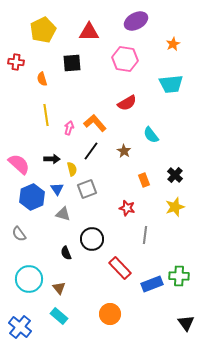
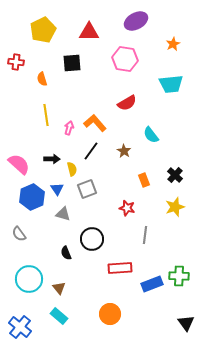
red rectangle: rotated 50 degrees counterclockwise
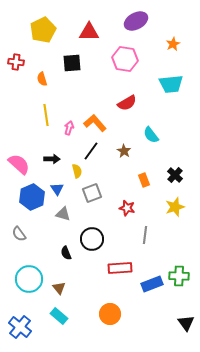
yellow semicircle: moved 5 px right, 2 px down
gray square: moved 5 px right, 4 px down
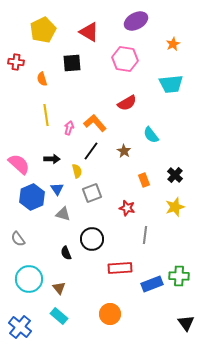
red triangle: rotated 30 degrees clockwise
gray semicircle: moved 1 px left, 5 px down
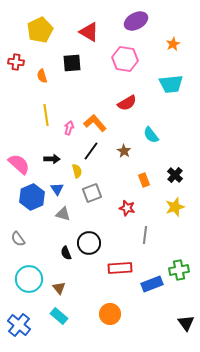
yellow pentagon: moved 3 px left
orange semicircle: moved 3 px up
black circle: moved 3 px left, 4 px down
green cross: moved 6 px up; rotated 12 degrees counterclockwise
blue cross: moved 1 px left, 2 px up
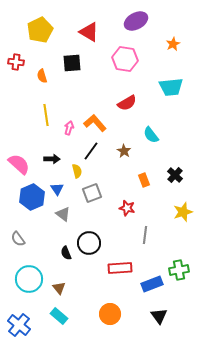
cyan trapezoid: moved 3 px down
yellow star: moved 8 px right, 5 px down
gray triangle: rotated 21 degrees clockwise
black triangle: moved 27 px left, 7 px up
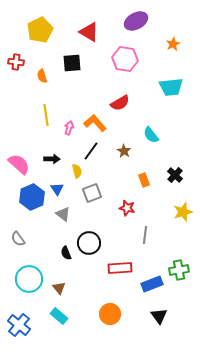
red semicircle: moved 7 px left
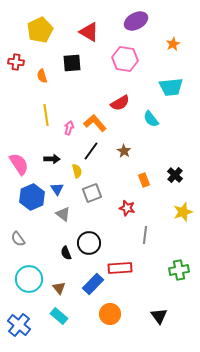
cyan semicircle: moved 16 px up
pink semicircle: rotated 15 degrees clockwise
blue rectangle: moved 59 px left; rotated 25 degrees counterclockwise
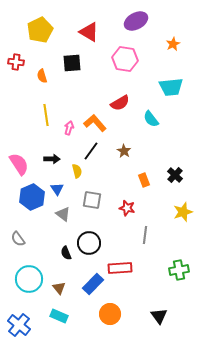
gray square: moved 7 px down; rotated 30 degrees clockwise
cyan rectangle: rotated 18 degrees counterclockwise
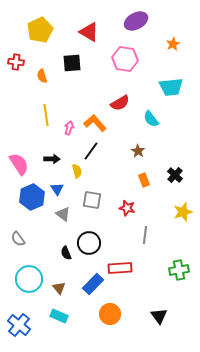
brown star: moved 14 px right
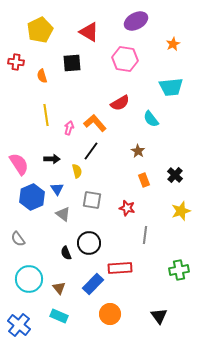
yellow star: moved 2 px left, 1 px up
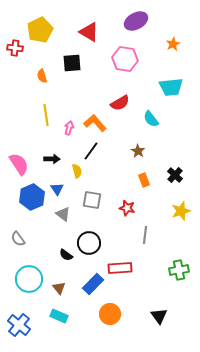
red cross: moved 1 px left, 14 px up
black semicircle: moved 2 px down; rotated 32 degrees counterclockwise
